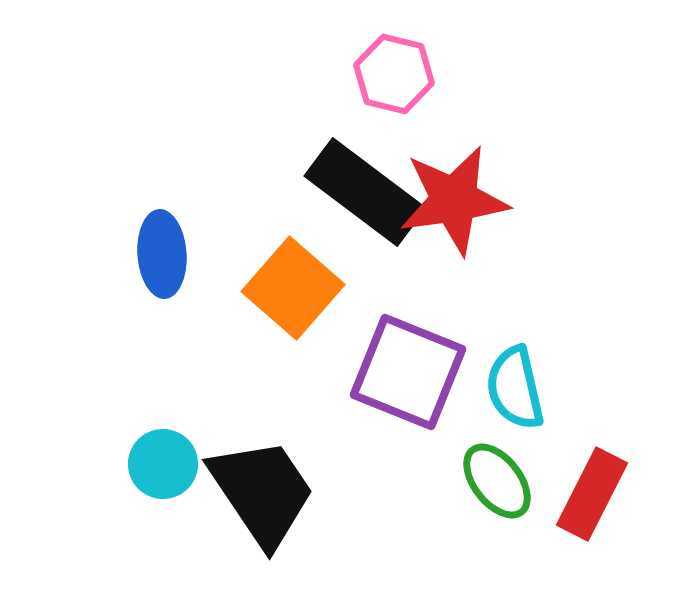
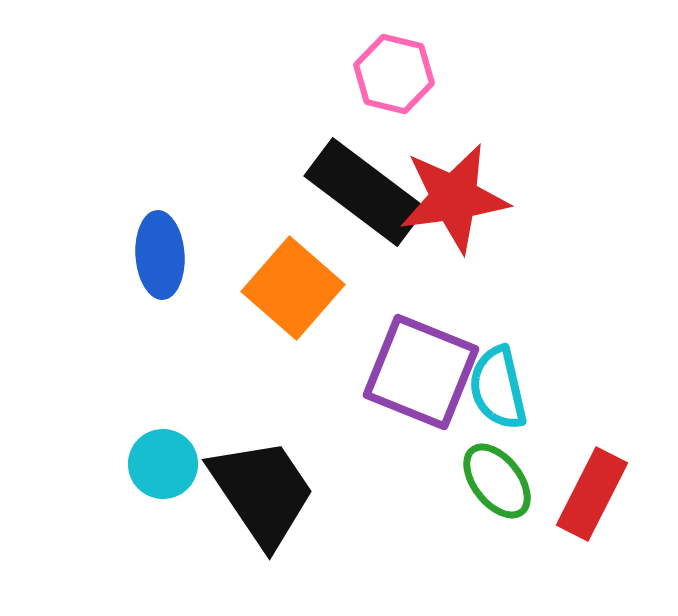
red star: moved 2 px up
blue ellipse: moved 2 px left, 1 px down
purple square: moved 13 px right
cyan semicircle: moved 17 px left
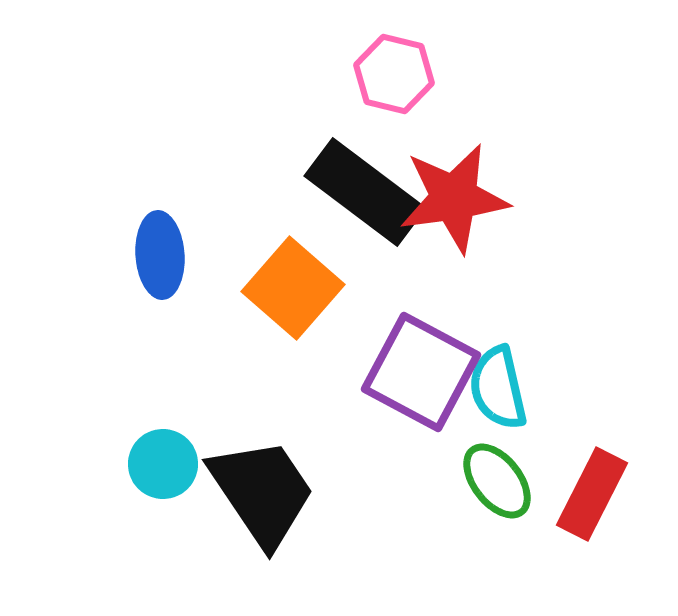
purple square: rotated 6 degrees clockwise
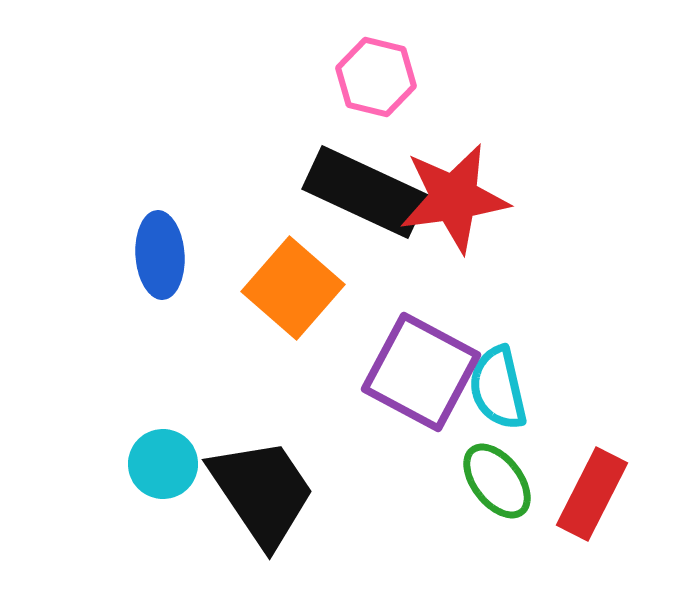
pink hexagon: moved 18 px left, 3 px down
black rectangle: rotated 12 degrees counterclockwise
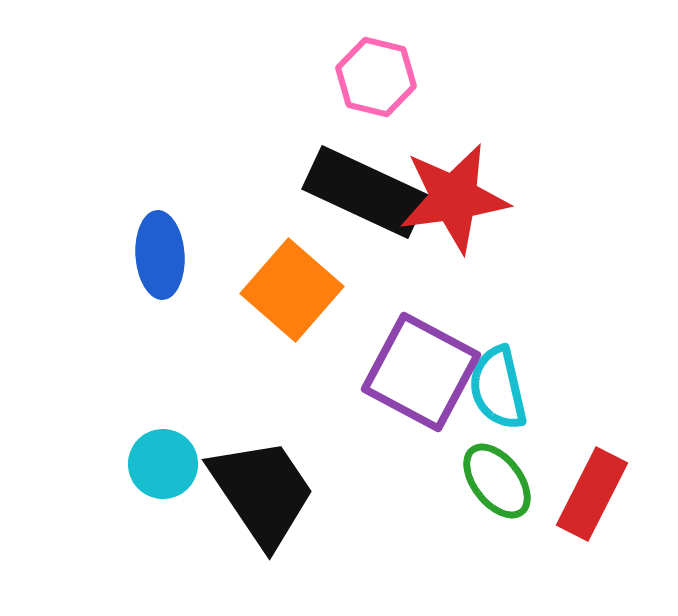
orange square: moved 1 px left, 2 px down
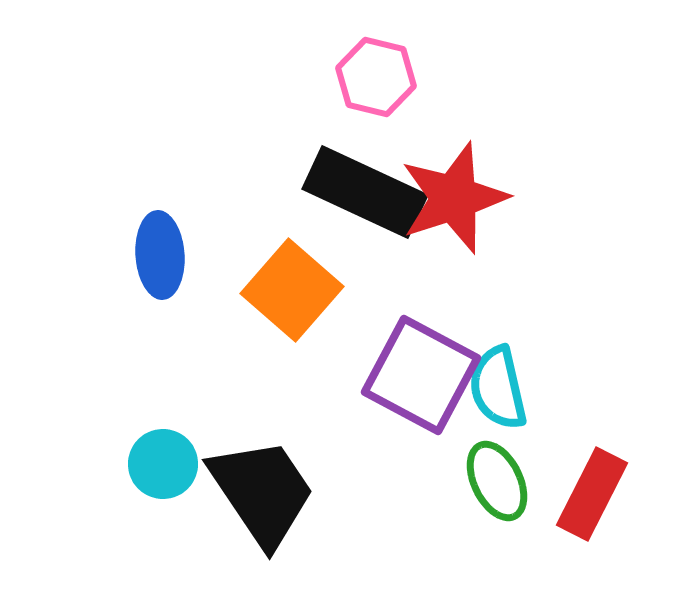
red star: rotated 10 degrees counterclockwise
purple square: moved 3 px down
green ellipse: rotated 12 degrees clockwise
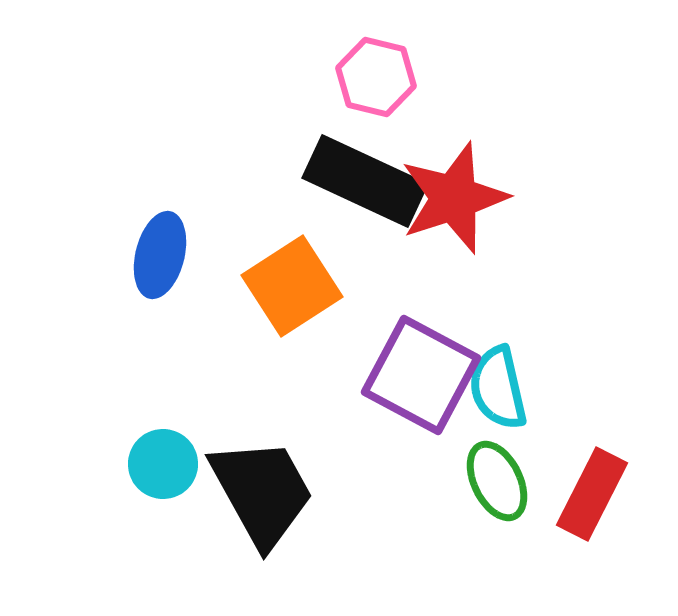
black rectangle: moved 11 px up
blue ellipse: rotated 18 degrees clockwise
orange square: moved 4 px up; rotated 16 degrees clockwise
black trapezoid: rotated 5 degrees clockwise
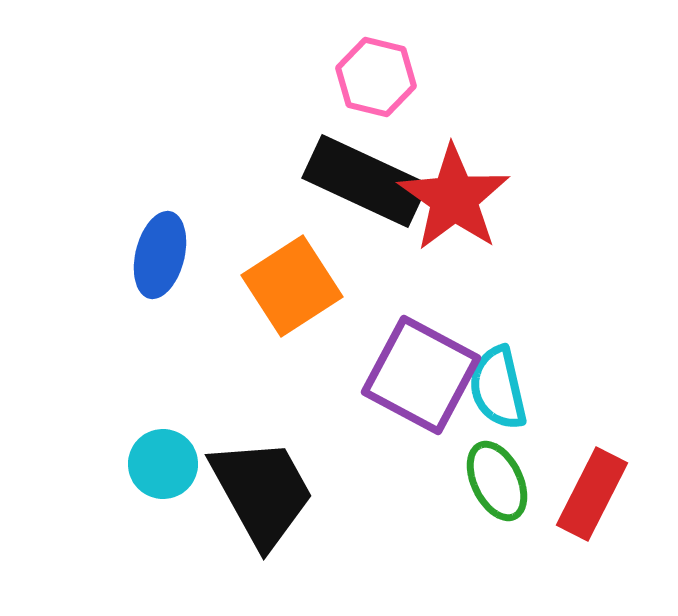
red star: rotated 19 degrees counterclockwise
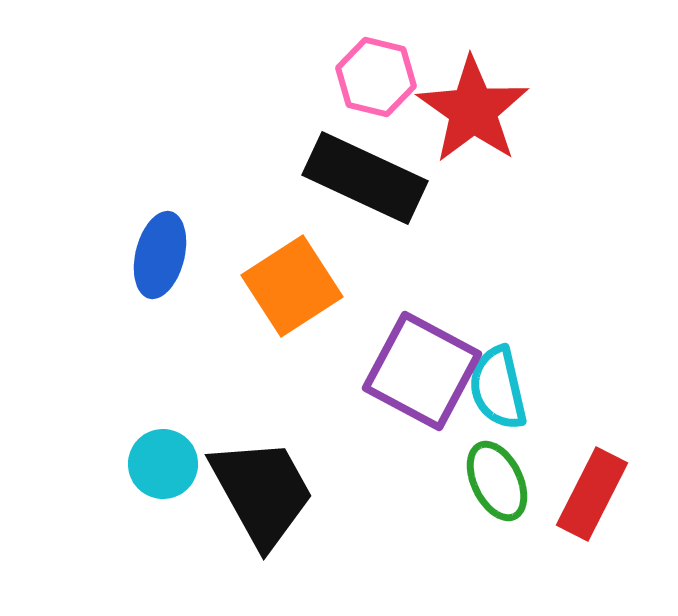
black rectangle: moved 3 px up
red star: moved 19 px right, 88 px up
purple square: moved 1 px right, 4 px up
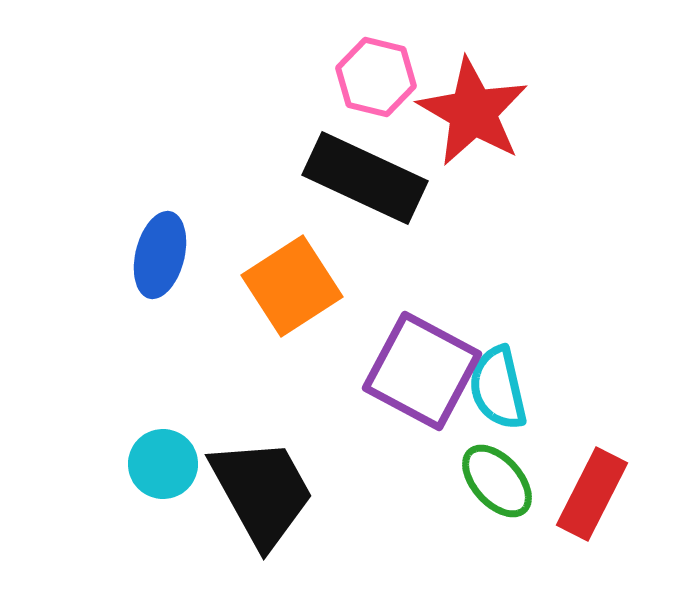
red star: moved 2 px down; rotated 5 degrees counterclockwise
green ellipse: rotated 16 degrees counterclockwise
